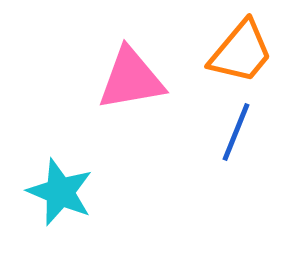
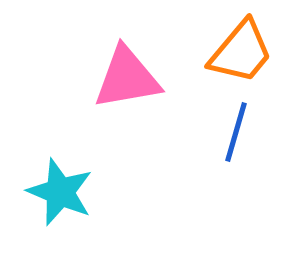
pink triangle: moved 4 px left, 1 px up
blue line: rotated 6 degrees counterclockwise
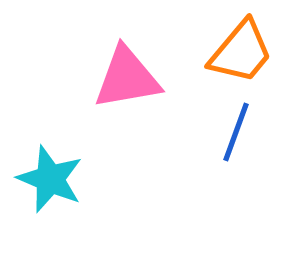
blue line: rotated 4 degrees clockwise
cyan star: moved 10 px left, 13 px up
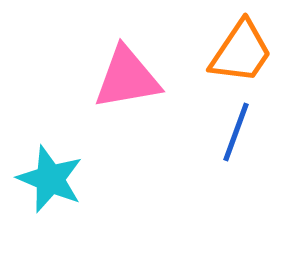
orange trapezoid: rotated 6 degrees counterclockwise
